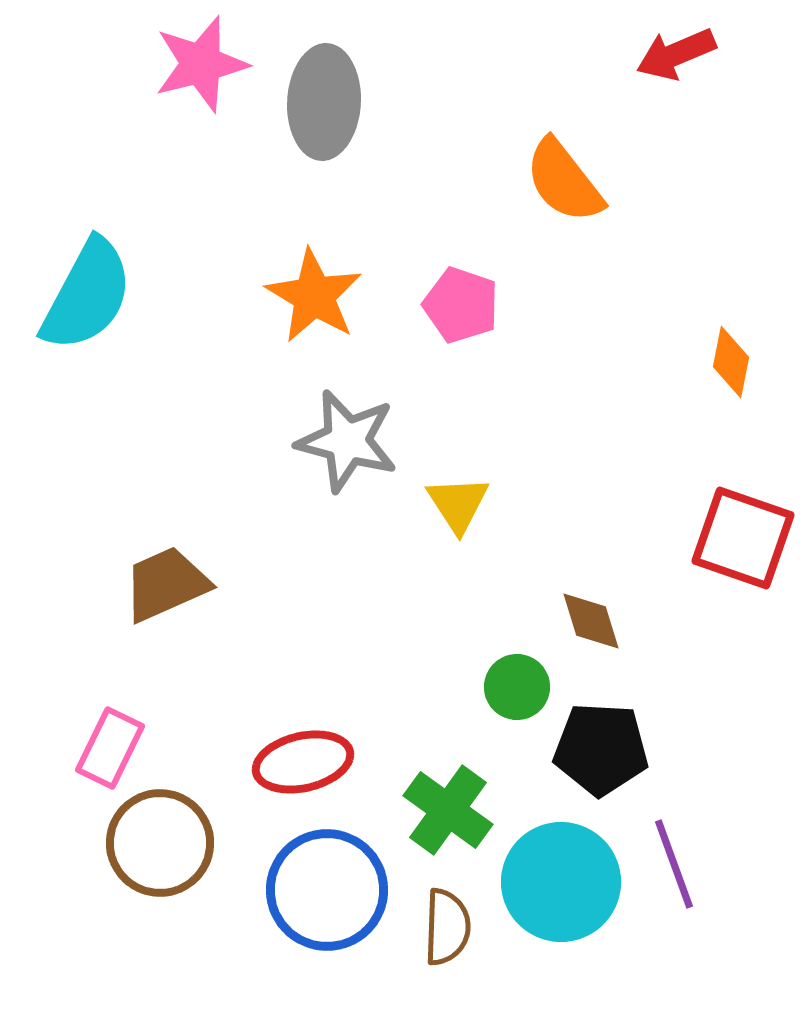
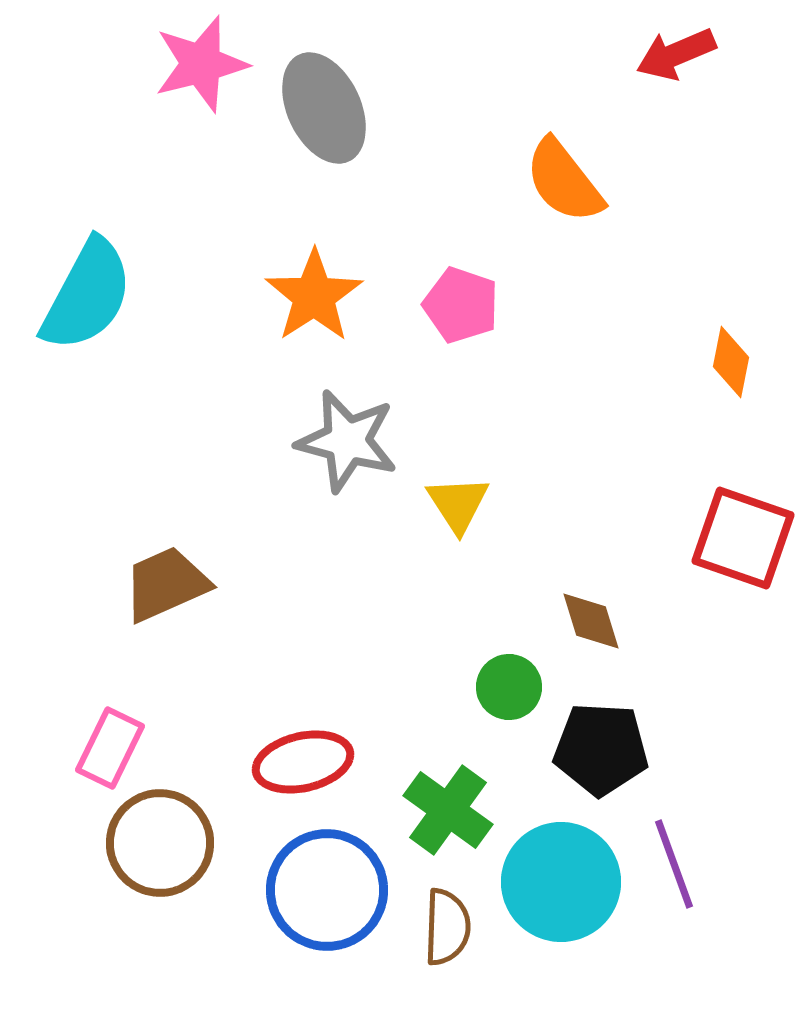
gray ellipse: moved 6 px down; rotated 28 degrees counterclockwise
orange star: rotated 8 degrees clockwise
green circle: moved 8 px left
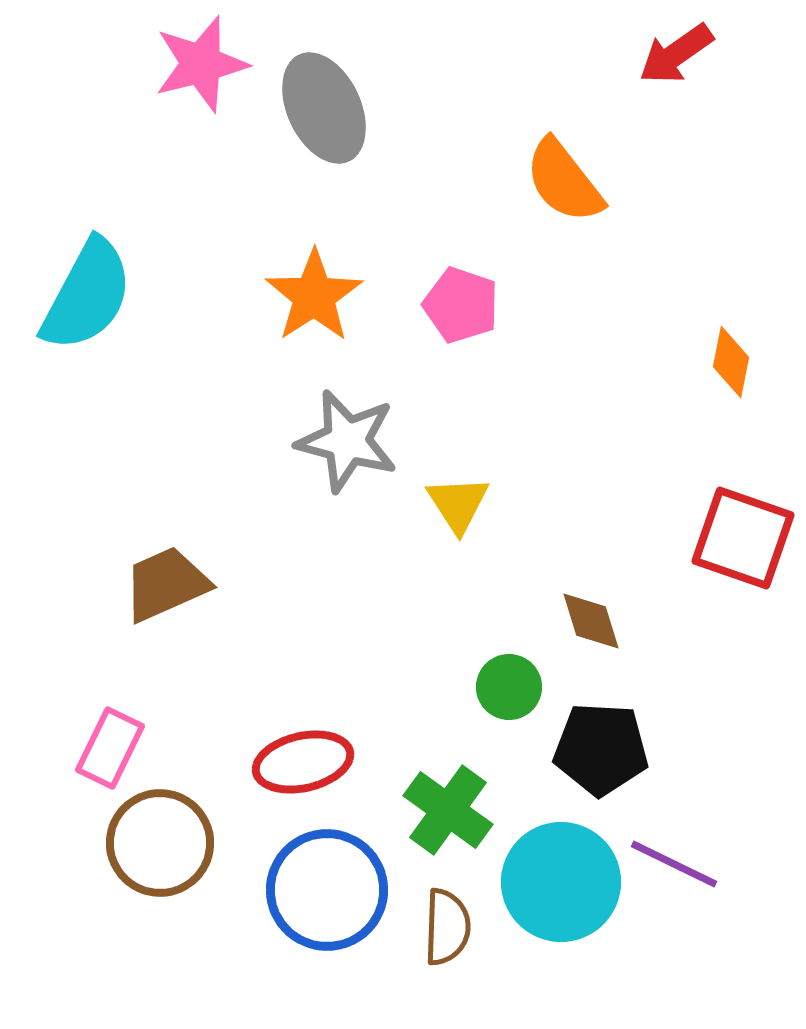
red arrow: rotated 12 degrees counterclockwise
purple line: rotated 44 degrees counterclockwise
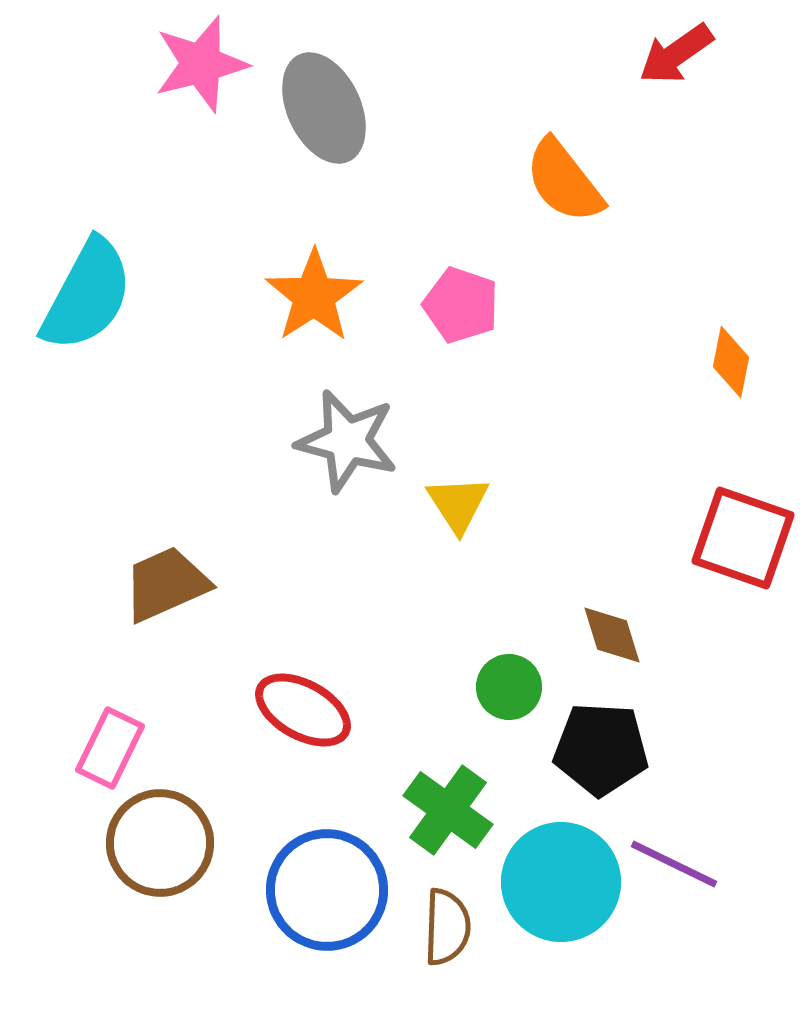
brown diamond: moved 21 px right, 14 px down
red ellipse: moved 52 px up; rotated 42 degrees clockwise
